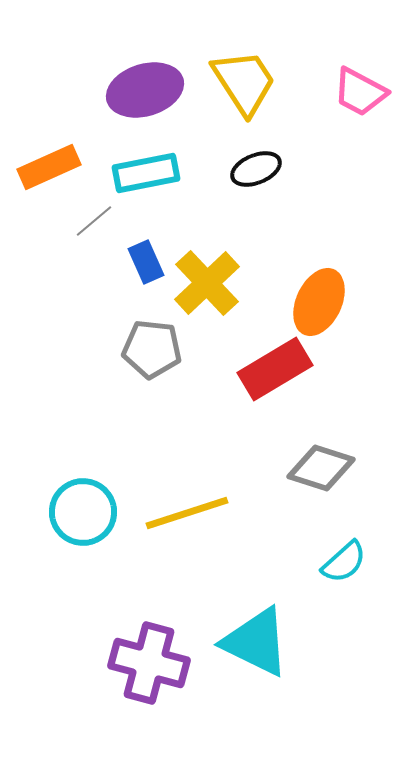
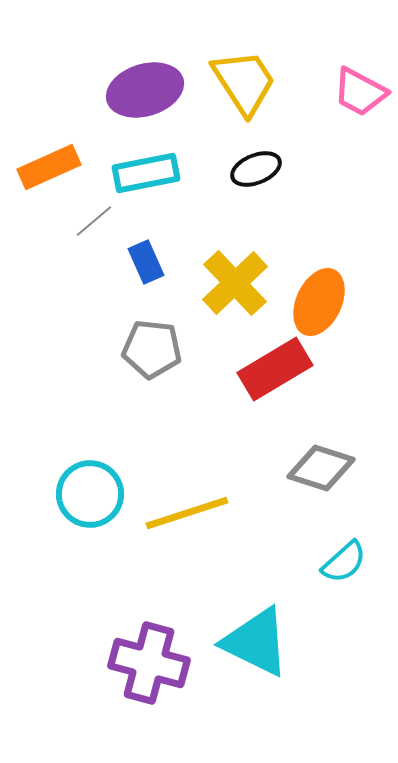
yellow cross: moved 28 px right
cyan circle: moved 7 px right, 18 px up
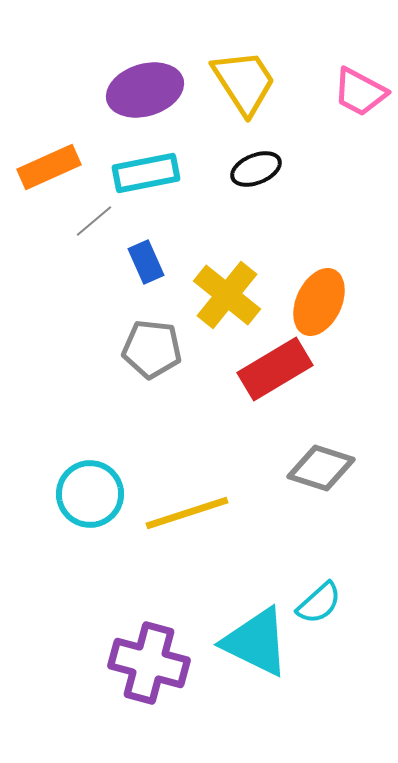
yellow cross: moved 8 px left, 12 px down; rotated 8 degrees counterclockwise
cyan semicircle: moved 25 px left, 41 px down
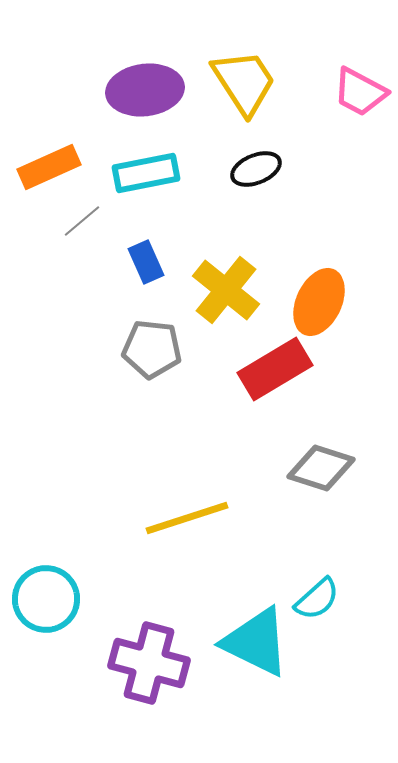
purple ellipse: rotated 10 degrees clockwise
gray line: moved 12 px left
yellow cross: moved 1 px left, 5 px up
cyan circle: moved 44 px left, 105 px down
yellow line: moved 5 px down
cyan semicircle: moved 2 px left, 4 px up
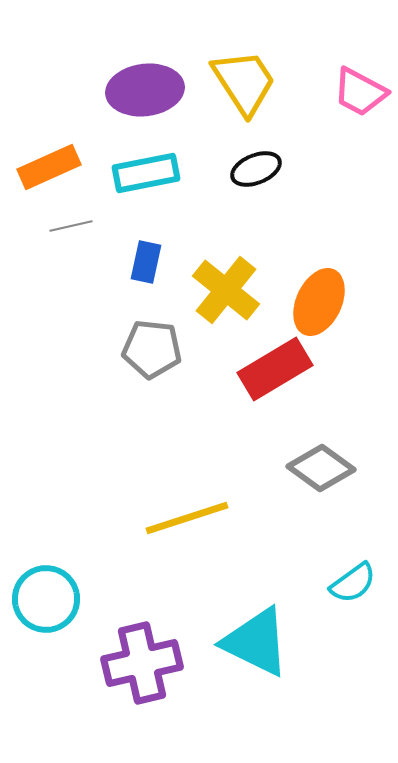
gray line: moved 11 px left, 5 px down; rotated 27 degrees clockwise
blue rectangle: rotated 36 degrees clockwise
gray diamond: rotated 18 degrees clockwise
cyan semicircle: moved 36 px right, 16 px up; rotated 6 degrees clockwise
purple cross: moved 7 px left; rotated 28 degrees counterclockwise
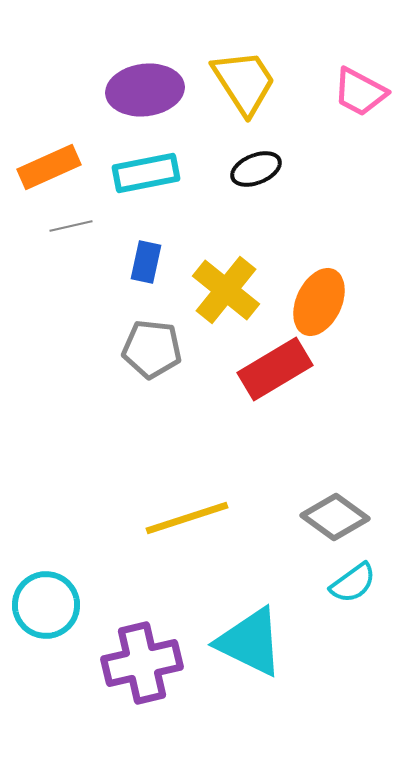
gray diamond: moved 14 px right, 49 px down
cyan circle: moved 6 px down
cyan triangle: moved 6 px left
